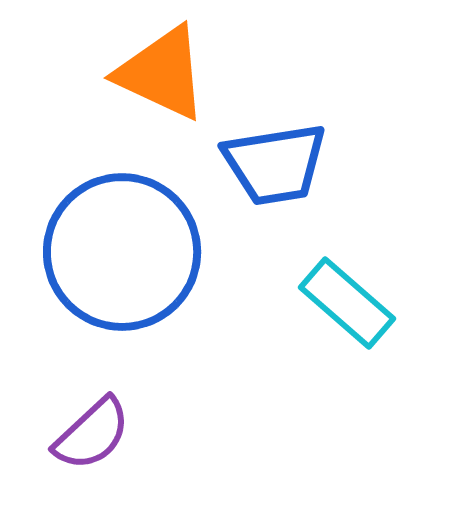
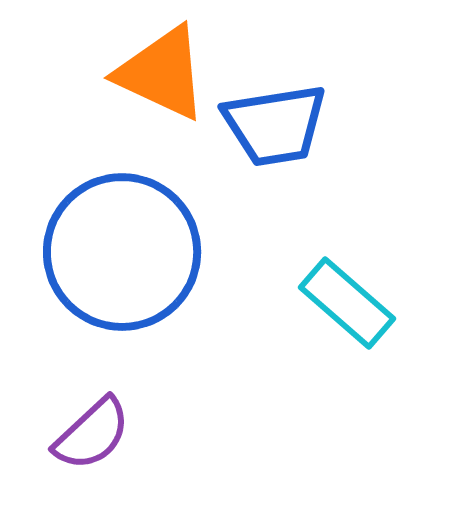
blue trapezoid: moved 39 px up
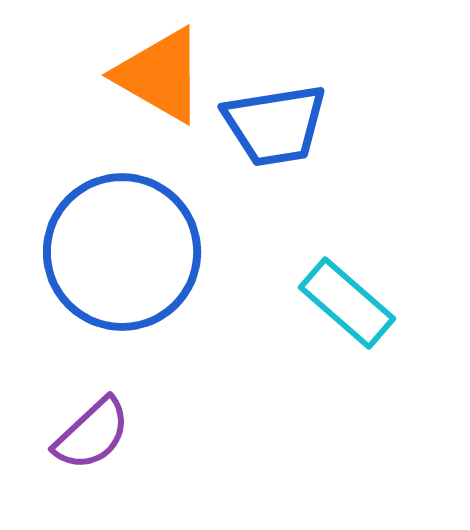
orange triangle: moved 2 px left, 2 px down; rotated 5 degrees clockwise
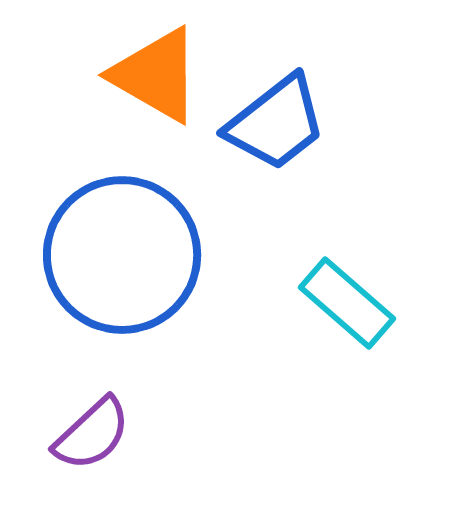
orange triangle: moved 4 px left
blue trapezoid: moved 1 px right, 2 px up; rotated 29 degrees counterclockwise
blue circle: moved 3 px down
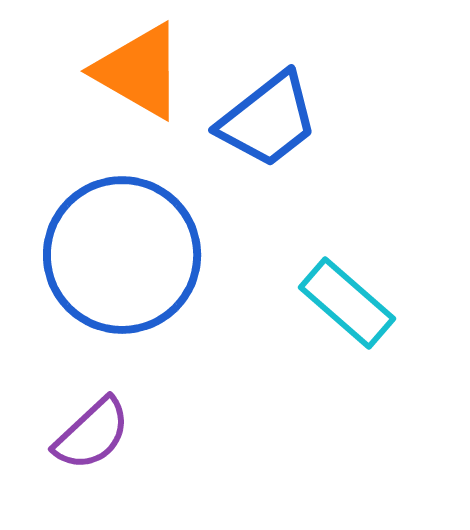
orange triangle: moved 17 px left, 4 px up
blue trapezoid: moved 8 px left, 3 px up
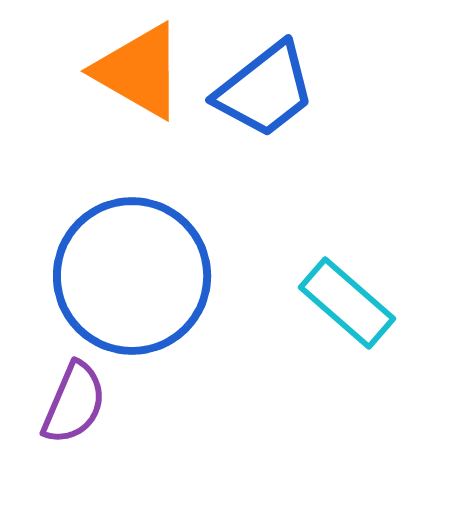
blue trapezoid: moved 3 px left, 30 px up
blue circle: moved 10 px right, 21 px down
purple semicircle: moved 18 px left, 31 px up; rotated 24 degrees counterclockwise
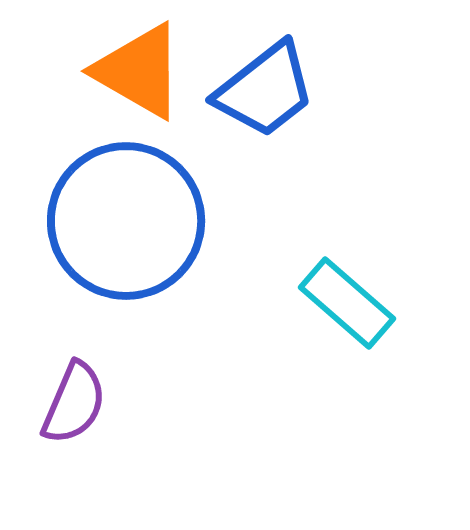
blue circle: moved 6 px left, 55 px up
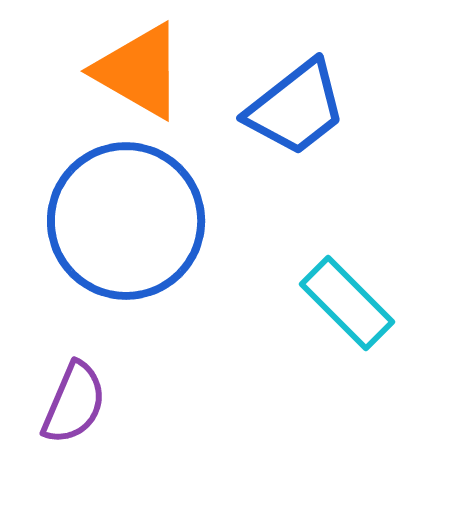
blue trapezoid: moved 31 px right, 18 px down
cyan rectangle: rotated 4 degrees clockwise
